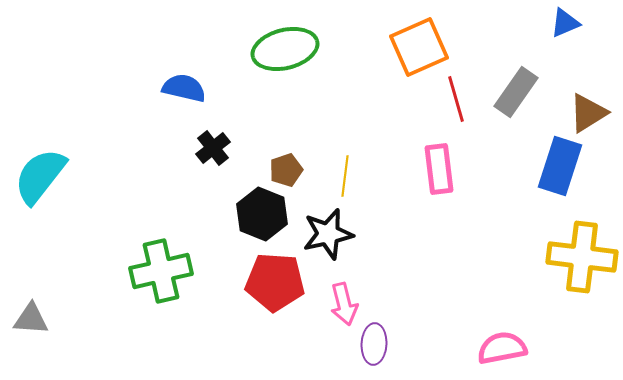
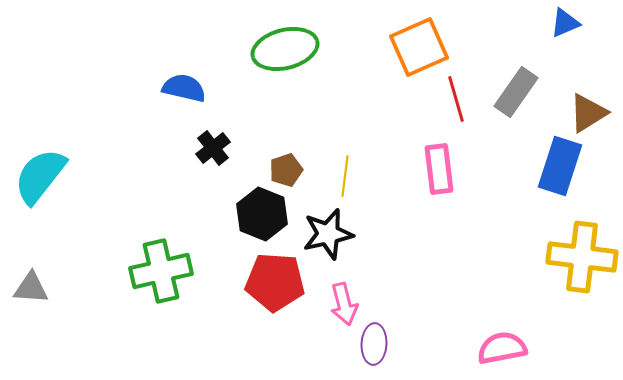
gray triangle: moved 31 px up
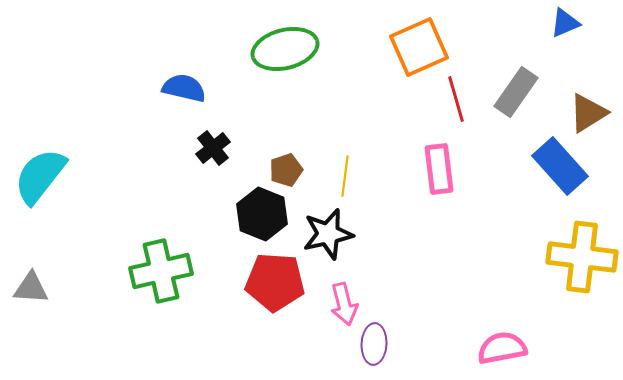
blue rectangle: rotated 60 degrees counterclockwise
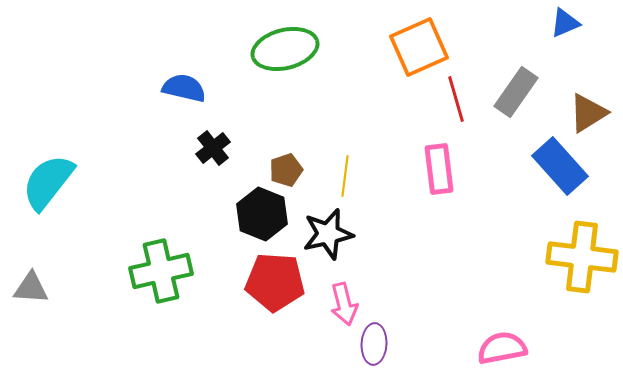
cyan semicircle: moved 8 px right, 6 px down
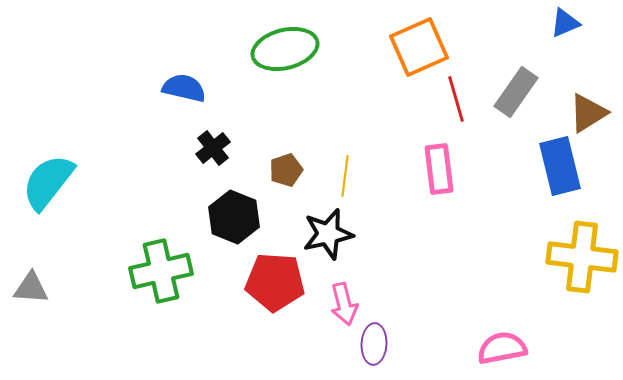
blue rectangle: rotated 28 degrees clockwise
black hexagon: moved 28 px left, 3 px down
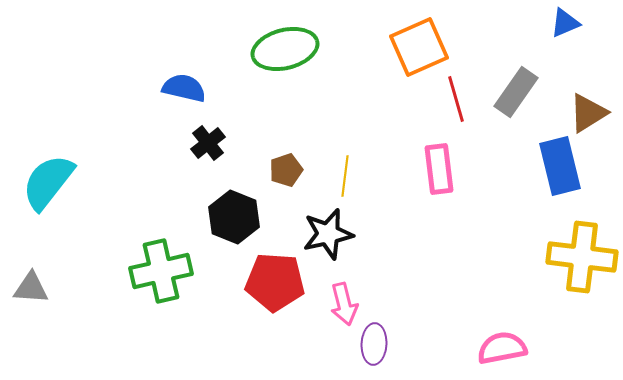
black cross: moved 5 px left, 5 px up
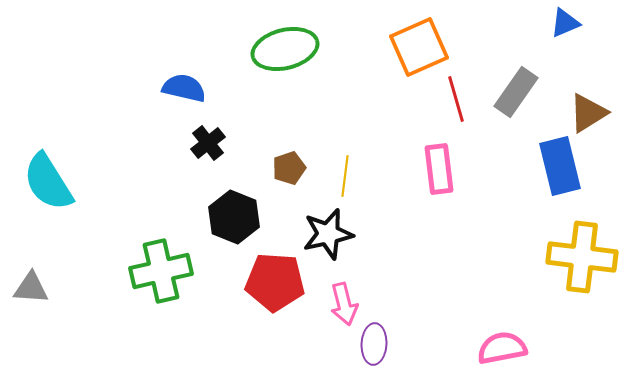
brown pentagon: moved 3 px right, 2 px up
cyan semicircle: rotated 70 degrees counterclockwise
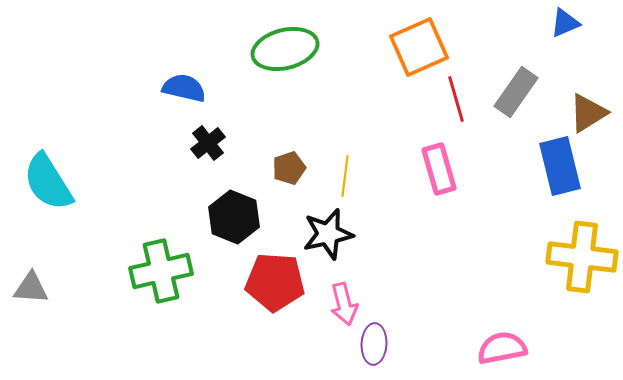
pink rectangle: rotated 9 degrees counterclockwise
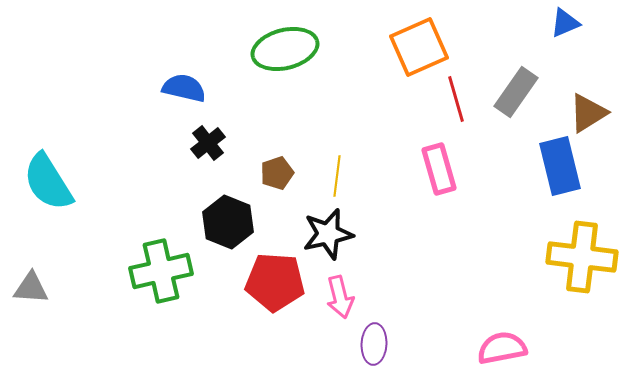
brown pentagon: moved 12 px left, 5 px down
yellow line: moved 8 px left
black hexagon: moved 6 px left, 5 px down
pink arrow: moved 4 px left, 7 px up
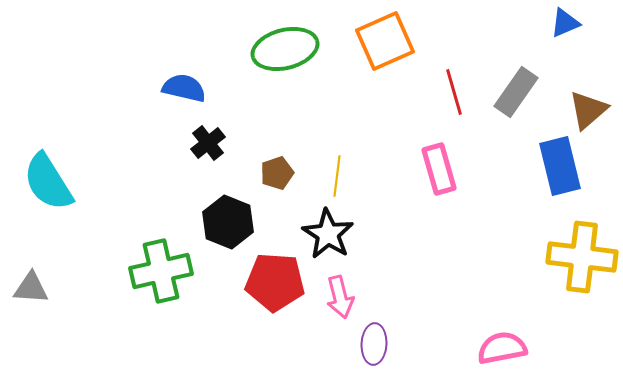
orange square: moved 34 px left, 6 px up
red line: moved 2 px left, 7 px up
brown triangle: moved 3 px up; rotated 9 degrees counterclockwise
black star: rotated 27 degrees counterclockwise
